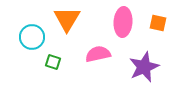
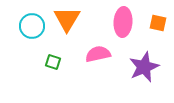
cyan circle: moved 11 px up
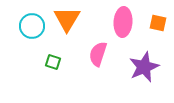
pink semicircle: rotated 60 degrees counterclockwise
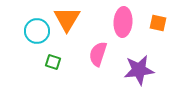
cyan circle: moved 5 px right, 5 px down
purple star: moved 5 px left, 3 px down; rotated 16 degrees clockwise
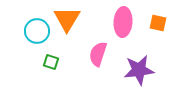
green square: moved 2 px left
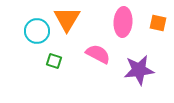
pink semicircle: rotated 100 degrees clockwise
green square: moved 3 px right, 1 px up
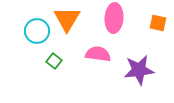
pink ellipse: moved 9 px left, 4 px up
pink semicircle: rotated 20 degrees counterclockwise
green square: rotated 21 degrees clockwise
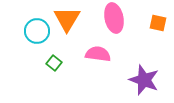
pink ellipse: rotated 16 degrees counterclockwise
green square: moved 2 px down
purple star: moved 5 px right, 10 px down; rotated 28 degrees clockwise
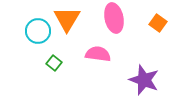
orange square: rotated 24 degrees clockwise
cyan circle: moved 1 px right
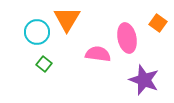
pink ellipse: moved 13 px right, 20 px down
cyan circle: moved 1 px left, 1 px down
green square: moved 10 px left, 1 px down
